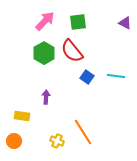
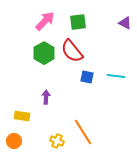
blue square: rotated 24 degrees counterclockwise
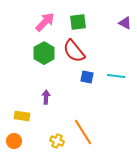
pink arrow: moved 1 px down
red semicircle: moved 2 px right
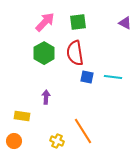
red semicircle: moved 1 px right, 2 px down; rotated 30 degrees clockwise
cyan line: moved 3 px left, 1 px down
orange line: moved 1 px up
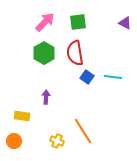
blue square: rotated 24 degrees clockwise
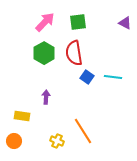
red semicircle: moved 1 px left
